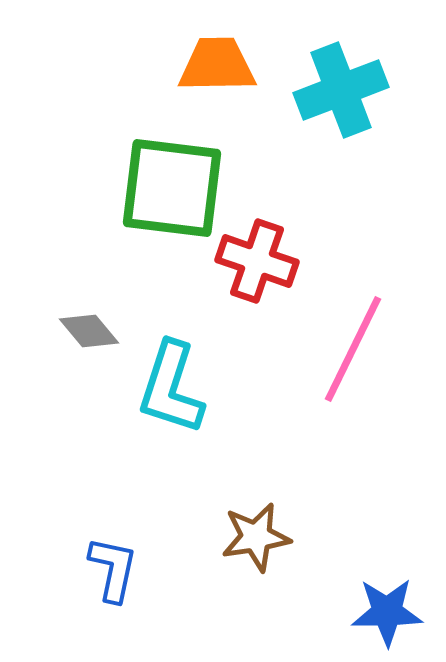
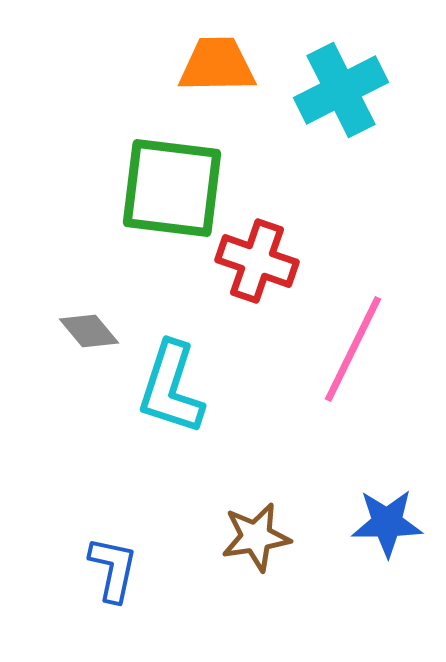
cyan cross: rotated 6 degrees counterclockwise
blue star: moved 89 px up
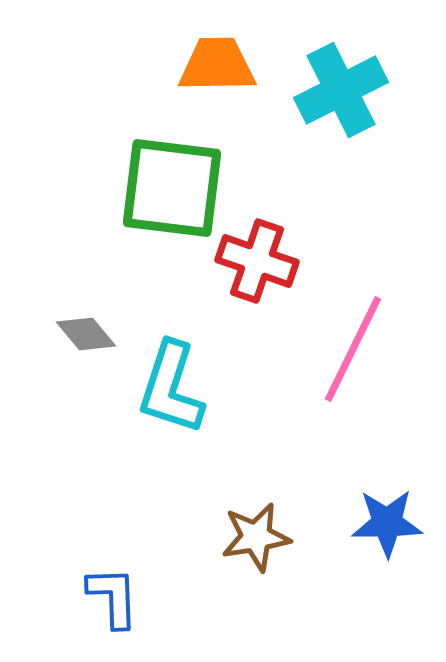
gray diamond: moved 3 px left, 3 px down
blue L-shape: moved 28 px down; rotated 14 degrees counterclockwise
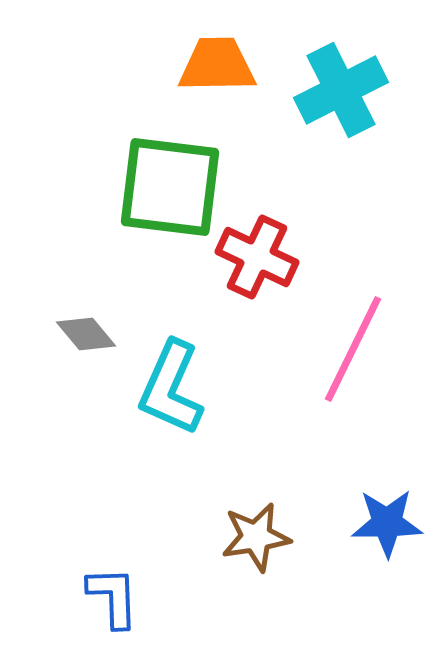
green square: moved 2 px left, 1 px up
red cross: moved 4 px up; rotated 6 degrees clockwise
cyan L-shape: rotated 6 degrees clockwise
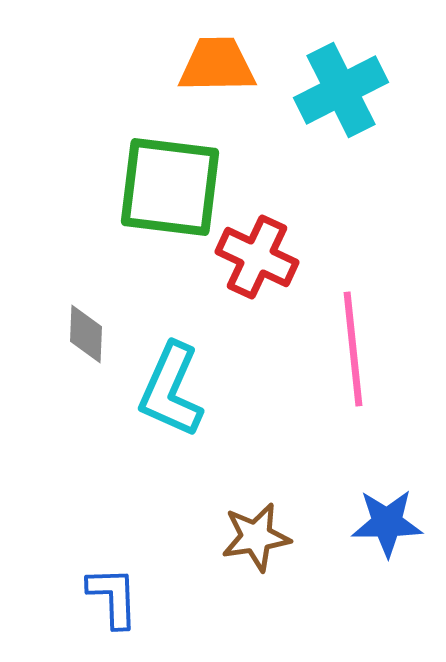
gray diamond: rotated 42 degrees clockwise
pink line: rotated 32 degrees counterclockwise
cyan L-shape: moved 2 px down
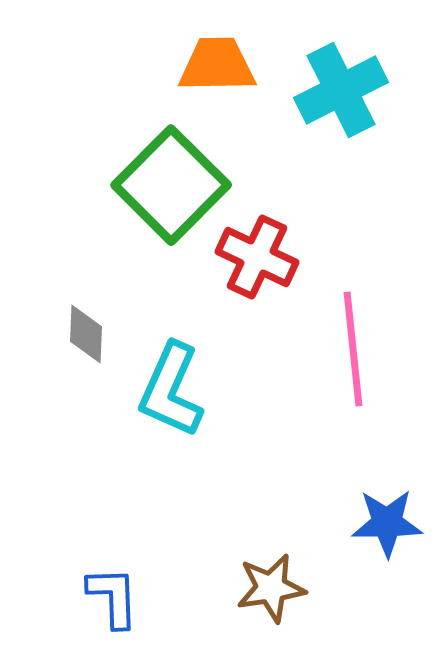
green square: moved 1 px right, 2 px up; rotated 38 degrees clockwise
brown star: moved 15 px right, 51 px down
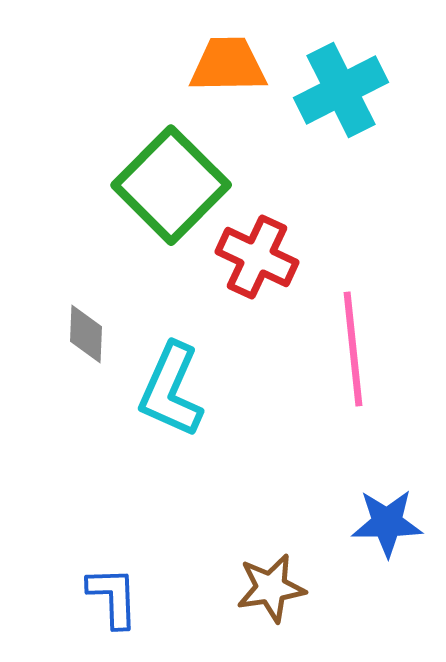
orange trapezoid: moved 11 px right
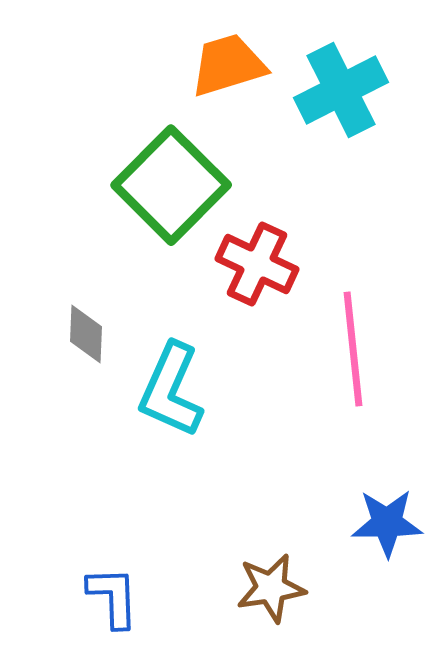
orange trapezoid: rotated 16 degrees counterclockwise
red cross: moved 7 px down
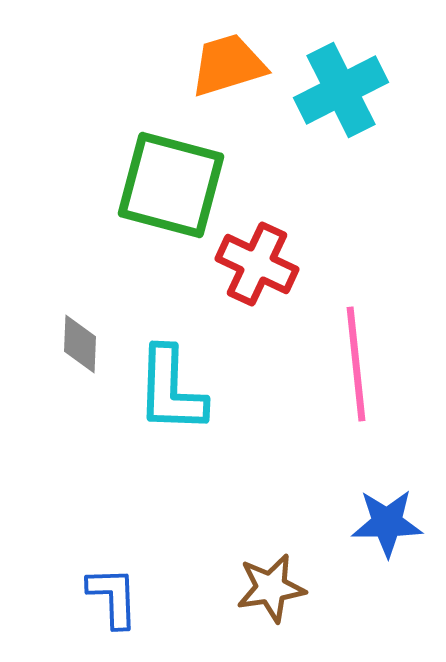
green square: rotated 30 degrees counterclockwise
gray diamond: moved 6 px left, 10 px down
pink line: moved 3 px right, 15 px down
cyan L-shape: rotated 22 degrees counterclockwise
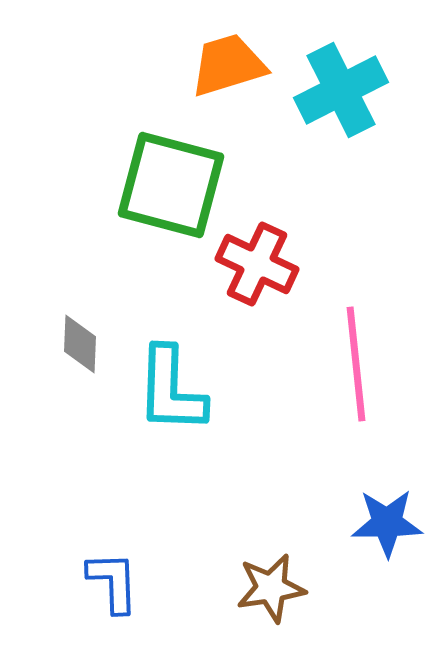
blue L-shape: moved 15 px up
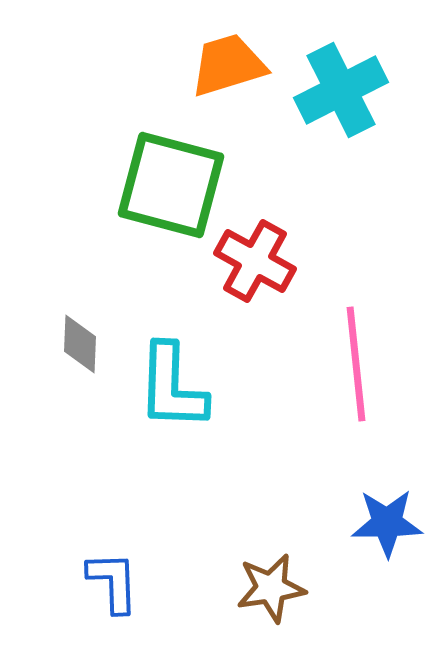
red cross: moved 2 px left, 3 px up; rotated 4 degrees clockwise
cyan L-shape: moved 1 px right, 3 px up
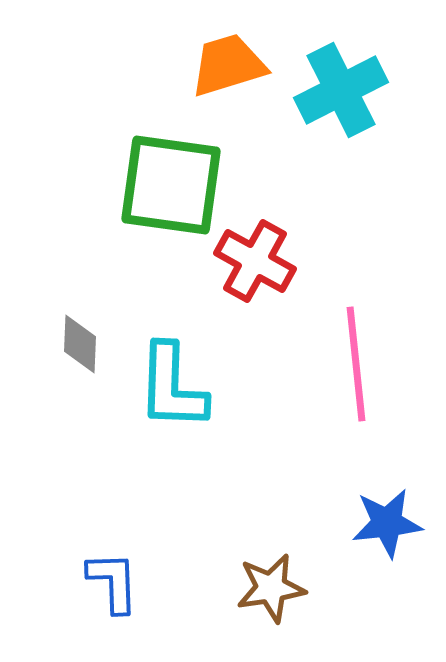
green square: rotated 7 degrees counterclockwise
blue star: rotated 6 degrees counterclockwise
